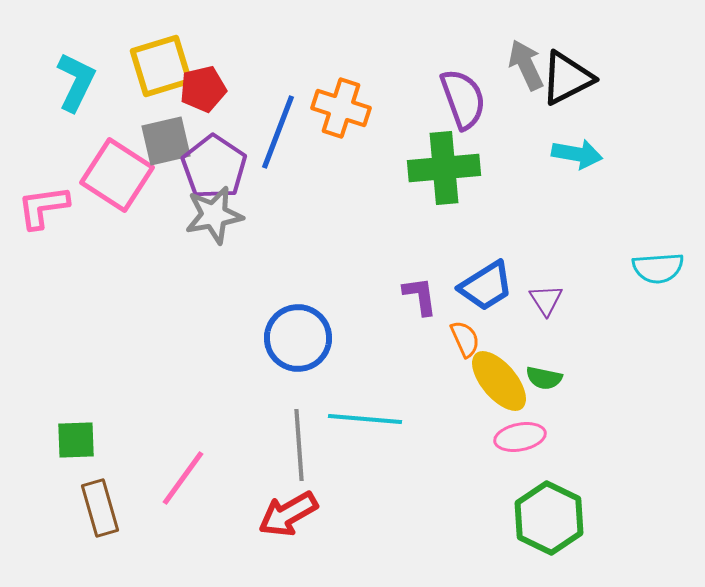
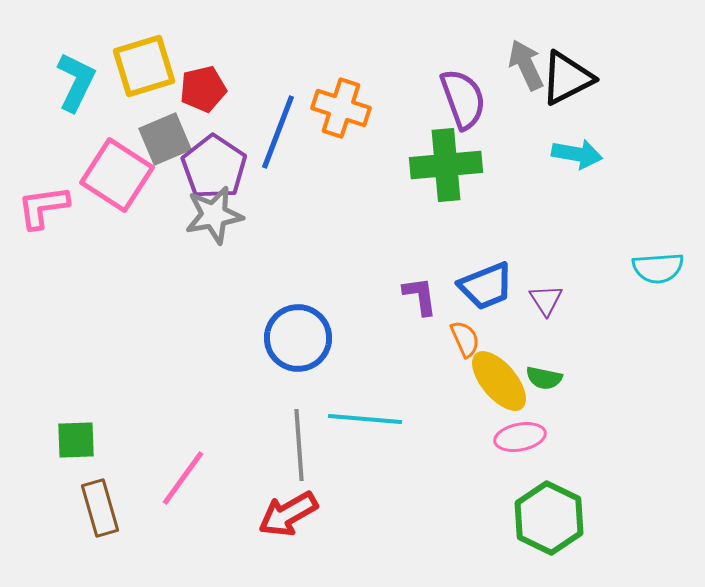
yellow square: moved 17 px left
gray square: moved 1 px left, 2 px up; rotated 10 degrees counterclockwise
green cross: moved 2 px right, 3 px up
blue trapezoid: rotated 10 degrees clockwise
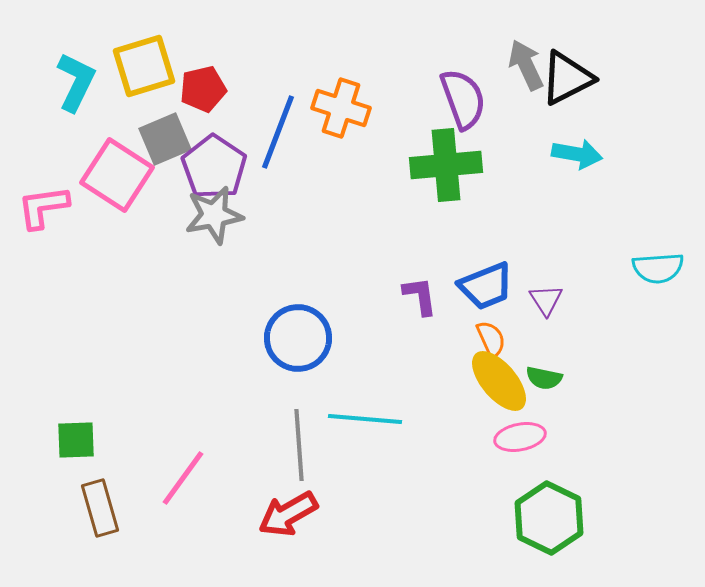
orange semicircle: moved 26 px right
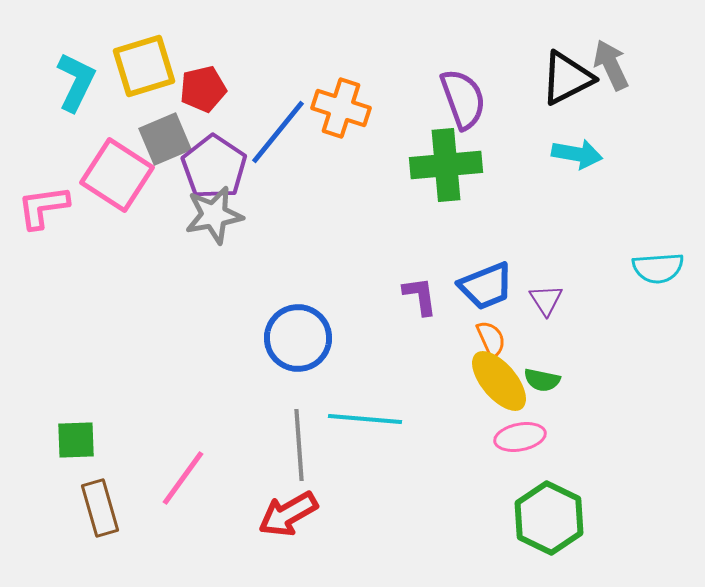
gray arrow: moved 85 px right
blue line: rotated 18 degrees clockwise
green semicircle: moved 2 px left, 2 px down
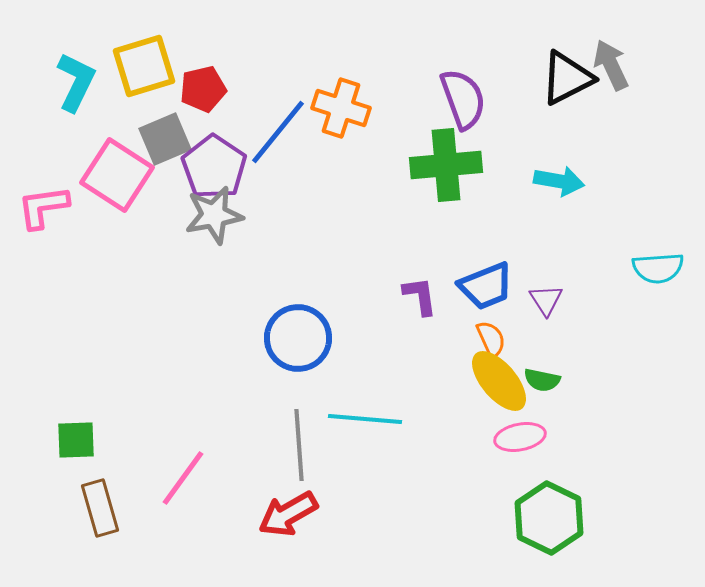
cyan arrow: moved 18 px left, 27 px down
